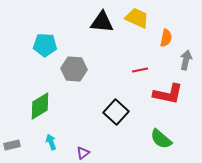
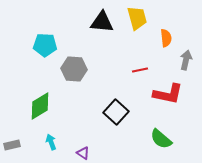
yellow trapezoid: rotated 50 degrees clockwise
orange semicircle: rotated 18 degrees counterclockwise
purple triangle: rotated 48 degrees counterclockwise
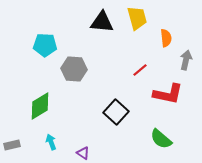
red line: rotated 28 degrees counterclockwise
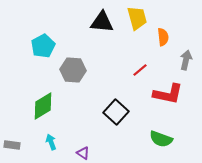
orange semicircle: moved 3 px left, 1 px up
cyan pentagon: moved 2 px left, 1 px down; rotated 30 degrees counterclockwise
gray hexagon: moved 1 px left, 1 px down
green diamond: moved 3 px right
green semicircle: rotated 20 degrees counterclockwise
gray rectangle: rotated 21 degrees clockwise
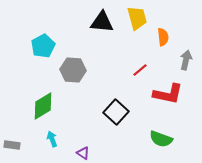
cyan arrow: moved 1 px right, 3 px up
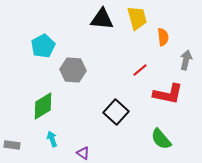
black triangle: moved 3 px up
green semicircle: rotated 30 degrees clockwise
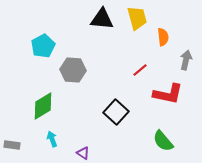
green semicircle: moved 2 px right, 2 px down
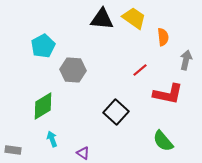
yellow trapezoid: moved 3 px left; rotated 40 degrees counterclockwise
gray rectangle: moved 1 px right, 5 px down
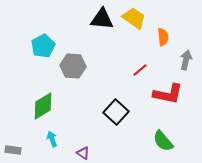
gray hexagon: moved 4 px up
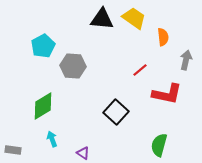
red L-shape: moved 1 px left
green semicircle: moved 4 px left, 4 px down; rotated 55 degrees clockwise
